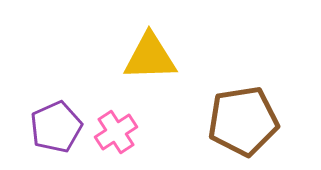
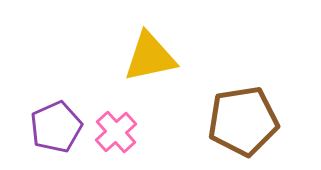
yellow triangle: rotated 10 degrees counterclockwise
pink cross: rotated 9 degrees counterclockwise
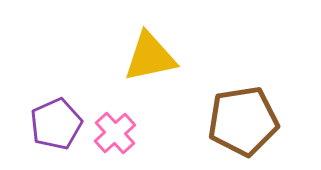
purple pentagon: moved 3 px up
pink cross: moved 1 px left, 1 px down
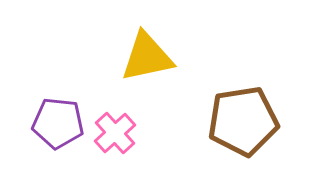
yellow triangle: moved 3 px left
purple pentagon: moved 2 px right, 1 px up; rotated 30 degrees clockwise
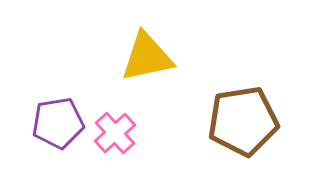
purple pentagon: rotated 15 degrees counterclockwise
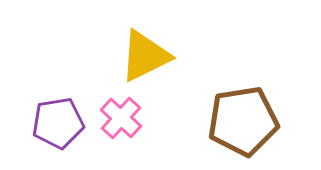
yellow triangle: moved 2 px left, 1 px up; rotated 14 degrees counterclockwise
pink cross: moved 6 px right, 15 px up; rotated 6 degrees counterclockwise
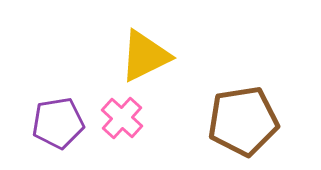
pink cross: moved 1 px right
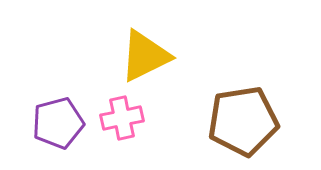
pink cross: rotated 36 degrees clockwise
purple pentagon: rotated 6 degrees counterclockwise
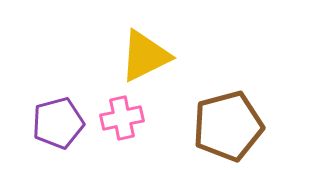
brown pentagon: moved 15 px left, 5 px down; rotated 6 degrees counterclockwise
